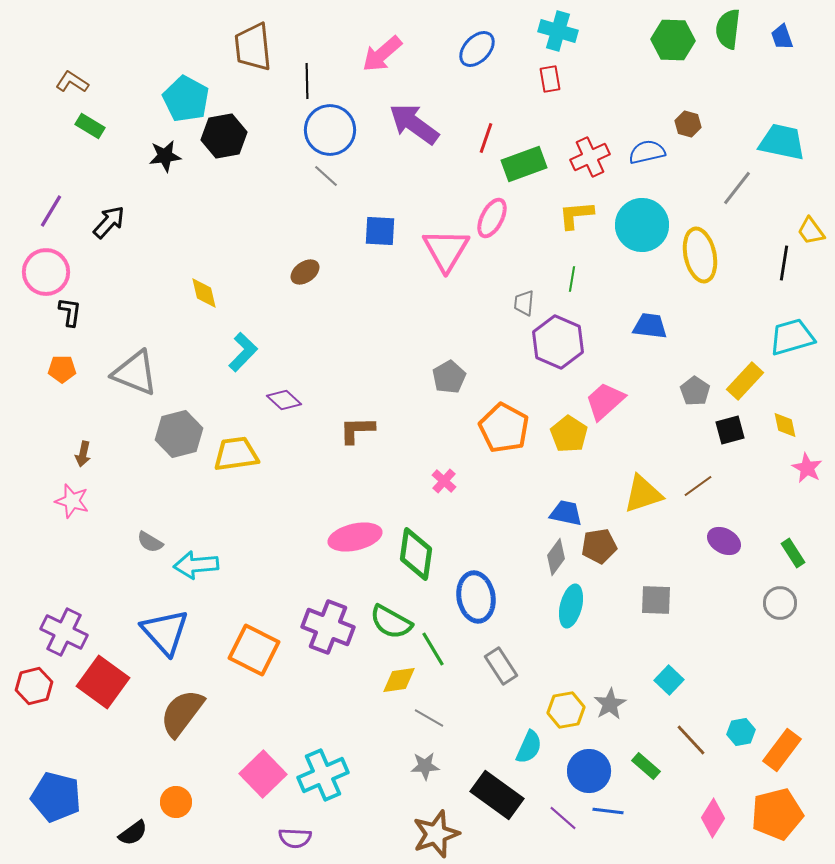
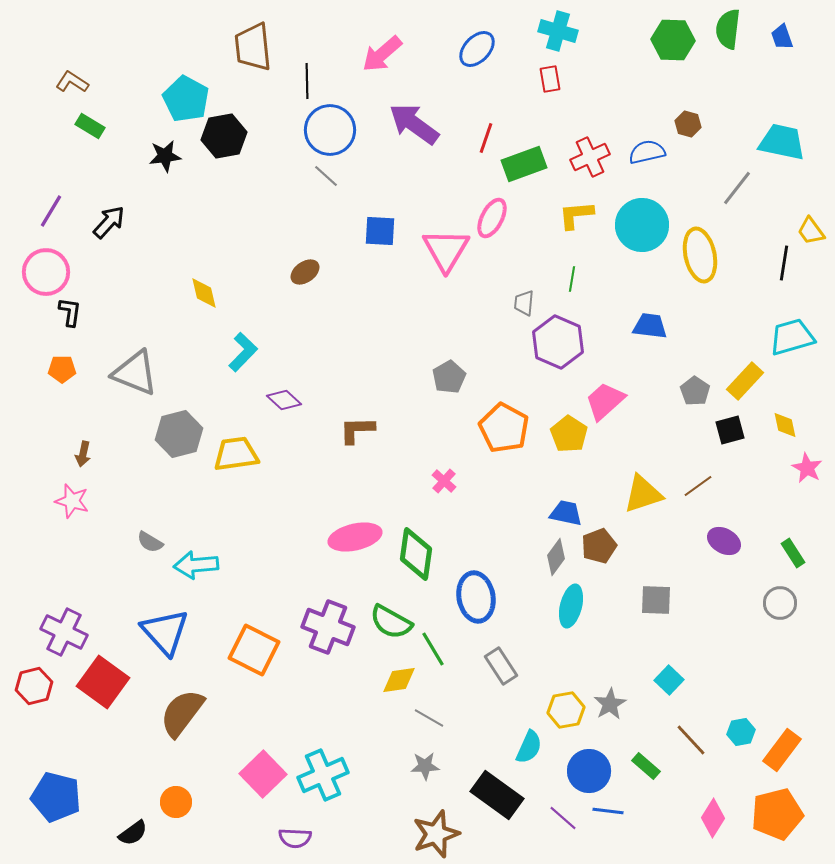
brown pentagon at (599, 546): rotated 12 degrees counterclockwise
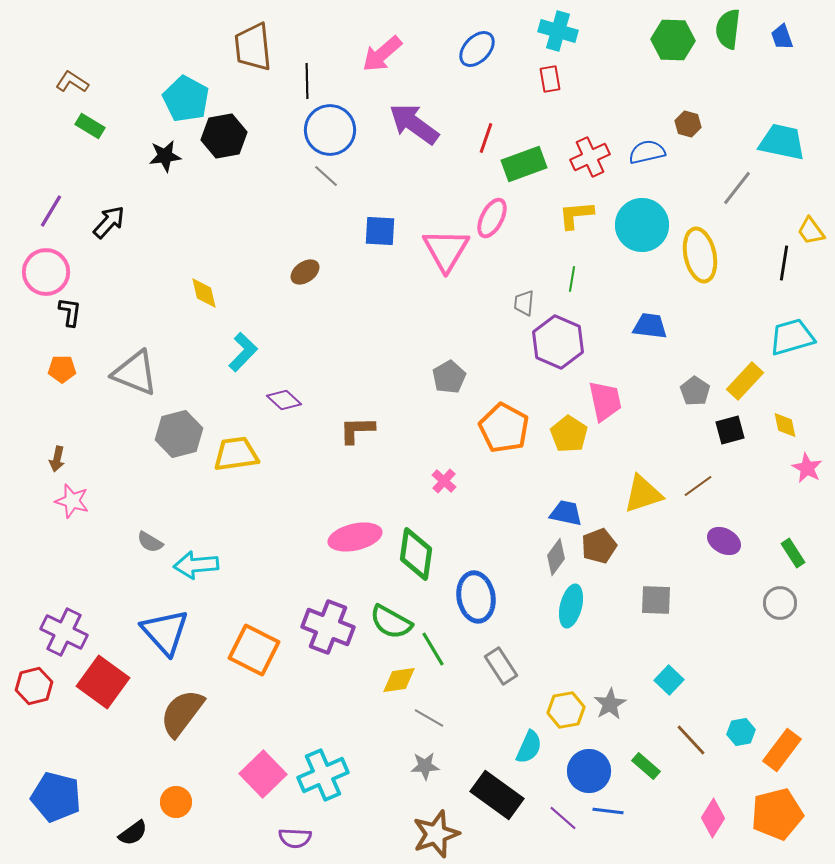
pink trapezoid at (605, 401): rotated 120 degrees clockwise
brown arrow at (83, 454): moved 26 px left, 5 px down
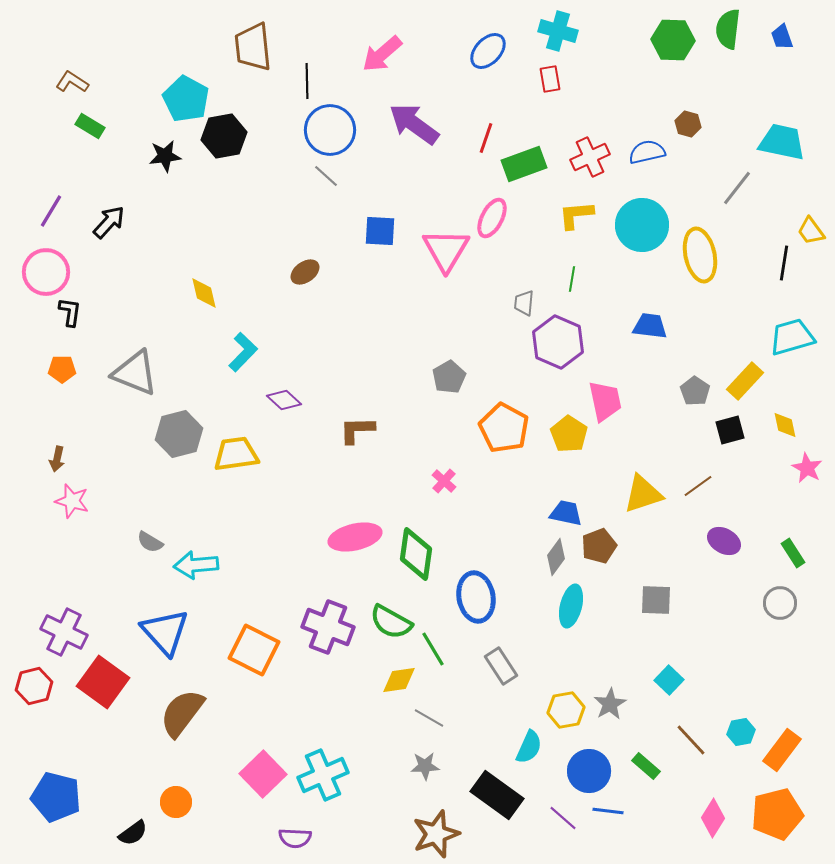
blue ellipse at (477, 49): moved 11 px right, 2 px down
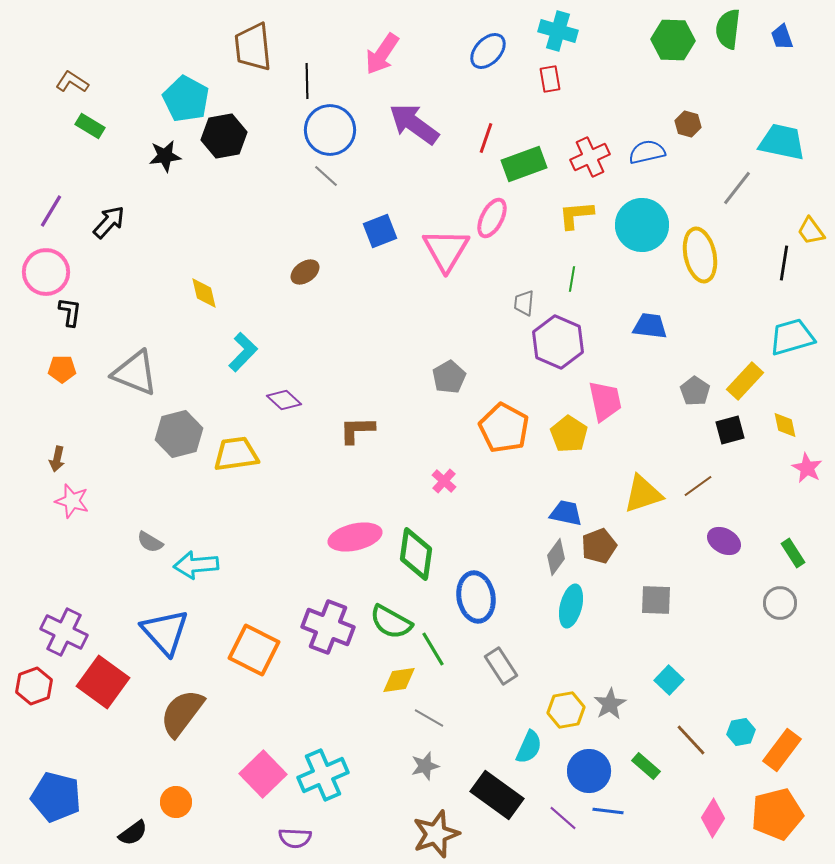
pink arrow at (382, 54): rotated 15 degrees counterclockwise
blue square at (380, 231): rotated 24 degrees counterclockwise
red hexagon at (34, 686): rotated 6 degrees counterclockwise
gray star at (425, 766): rotated 12 degrees counterclockwise
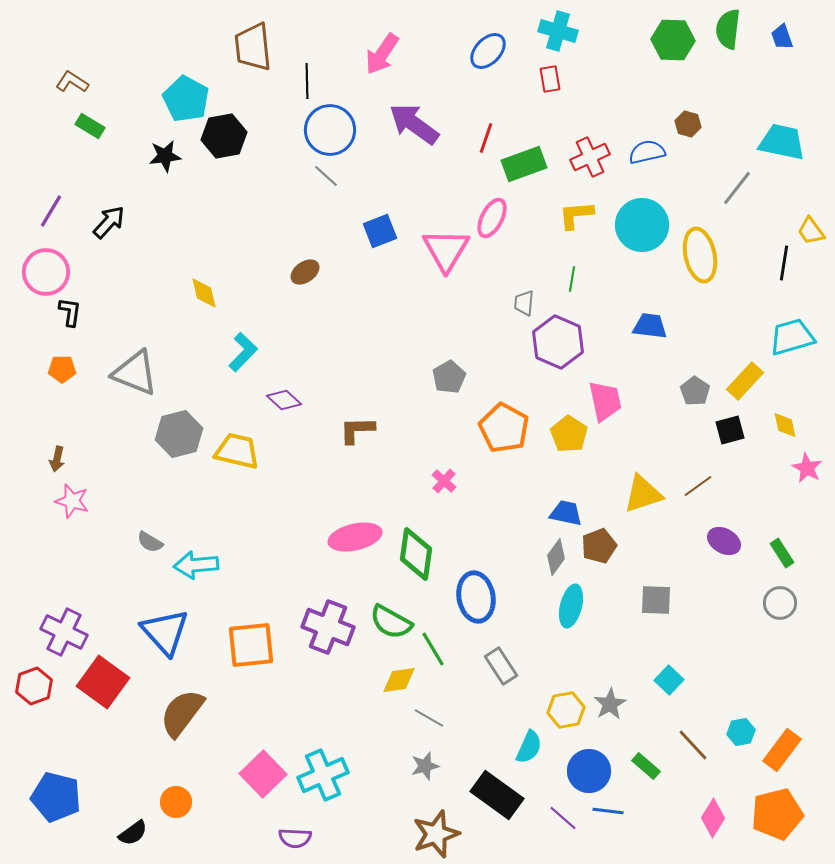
yellow trapezoid at (236, 454): moved 1 px right, 3 px up; rotated 21 degrees clockwise
green rectangle at (793, 553): moved 11 px left
orange square at (254, 650): moved 3 px left, 5 px up; rotated 33 degrees counterclockwise
brown line at (691, 740): moved 2 px right, 5 px down
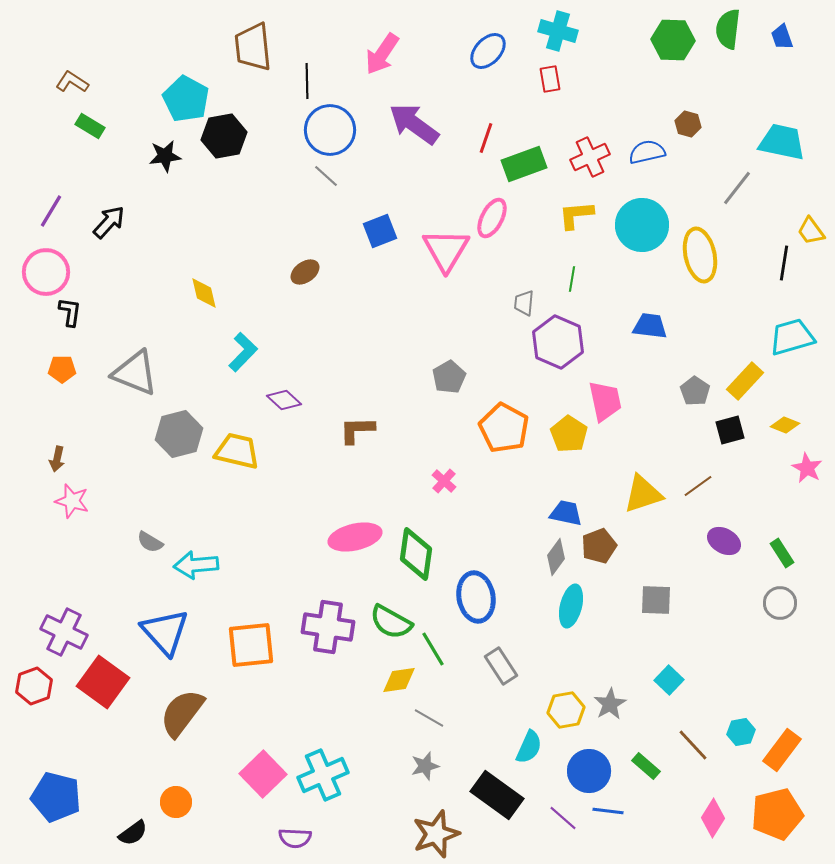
yellow diamond at (785, 425): rotated 56 degrees counterclockwise
purple cross at (328, 627): rotated 12 degrees counterclockwise
